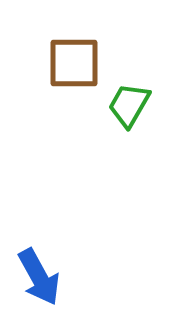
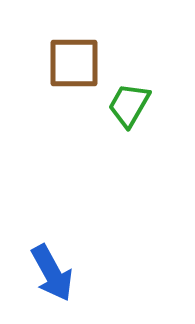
blue arrow: moved 13 px right, 4 px up
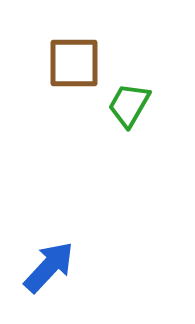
blue arrow: moved 3 px left, 6 px up; rotated 108 degrees counterclockwise
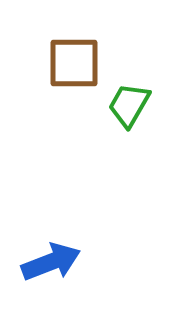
blue arrow: moved 2 px right, 5 px up; rotated 26 degrees clockwise
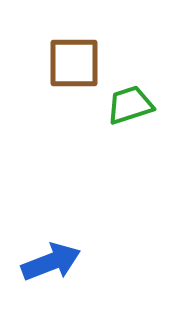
green trapezoid: moved 1 px right; rotated 42 degrees clockwise
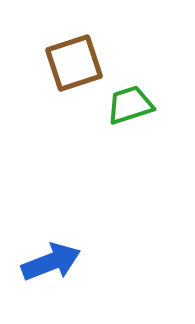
brown square: rotated 18 degrees counterclockwise
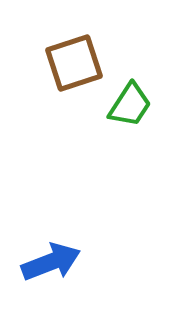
green trapezoid: rotated 141 degrees clockwise
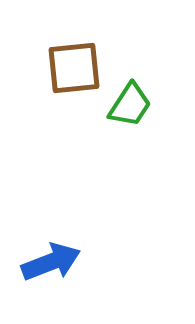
brown square: moved 5 px down; rotated 12 degrees clockwise
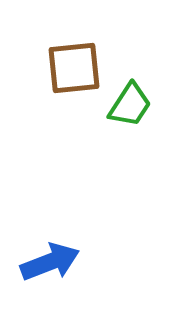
blue arrow: moved 1 px left
